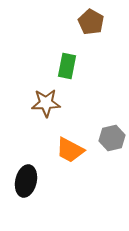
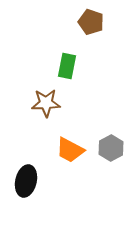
brown pentagon: rotated 10 degrees counterclockwise
gray hexagon: moved 1 px left, 10 px down; rotated 15 degrees counterclockwise
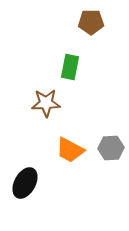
brown pentagon: rotated 20 degrees counterclockwise
green rectangle: moved 3 px right, 1 px down
gray hexagon: rotated 25 degrees clockwise
black ellipse: moved 1 px left, 2 px down; rotated 16 degrees clockwise
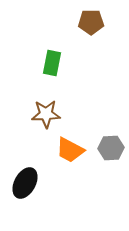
green rectangle: moved 18 px left, 4 px up
brown star: moved 11 px down
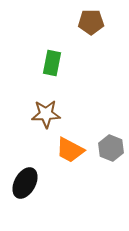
gray hexagon: rotated 25 degrees clockwise
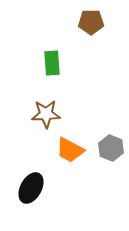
green rectangle: rotated 15 degrees counterclockwise
black ellipse: moved 6 px right, 5 px down
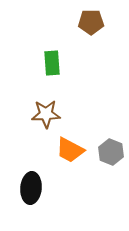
gray hexagon: moved 4 px down
black ellipse: rotated 24 degrees counterclockwise
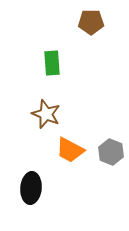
brown star: rotated 24 degrees clockwise
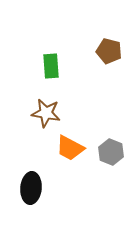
brown pentagon: moved 18 px right, 29 px down; rotated 15 degrees clockwise
green rectangle: moved 1 px left, 3 px down
brown star: moved 1 px up; rotated 12 degrees counterclockwise
orange trapezoid: moved 2 px up
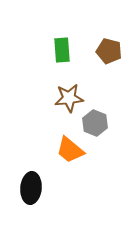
green rectangle: moved 11 px right, 16 px up
brown star: moved 23 px right, 15 px up; rotated 16 degrees counterclockwise
orange trapezoid: moved 2 px down; rotated 12 degrees clockwise
gray hexagon: moved 16 px left, 29 px up
